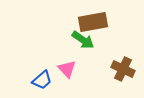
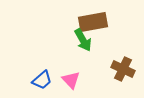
green arrow: rotated 25 degrees clockwise
pink triangle: moved 4 px right, 11 px down
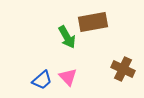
green arrow: moved 16 px left, 3 px up
pink triangle: moved 3 px left, 3 px up
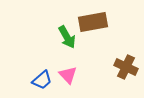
brown cross: moved 3 px right, 2 px up
pink triangle: moved 2 px up
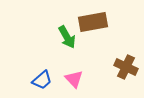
pink triangle: moved 6 px right, 4 px down
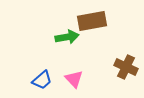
brown rectangle: moved 1 px left, 1 px up
green arrow: rotated 70 degrees counterclockwise
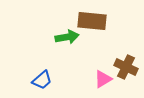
brown rectangle: rotated 16 degrees clockwise
pink triangle: moved 29 px right; rotated 42 degrees clockwise
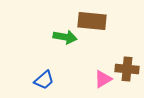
green arrow: moved 2 px left; rotated 20 degrees clockwise
brown cross: moved 1 px right, 2 px down; rotated 20 degrees counterclockwise
blue trapezoid: moved 2 px right
